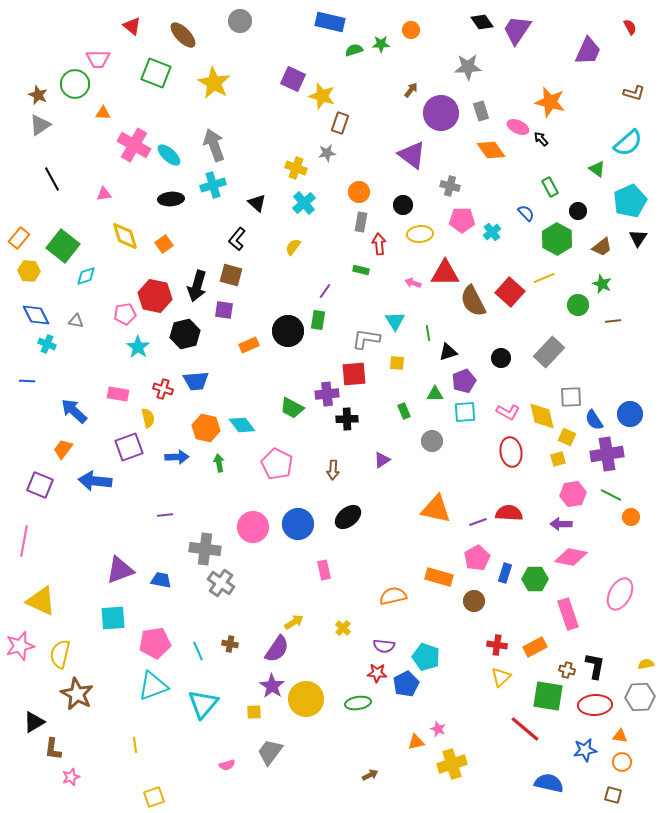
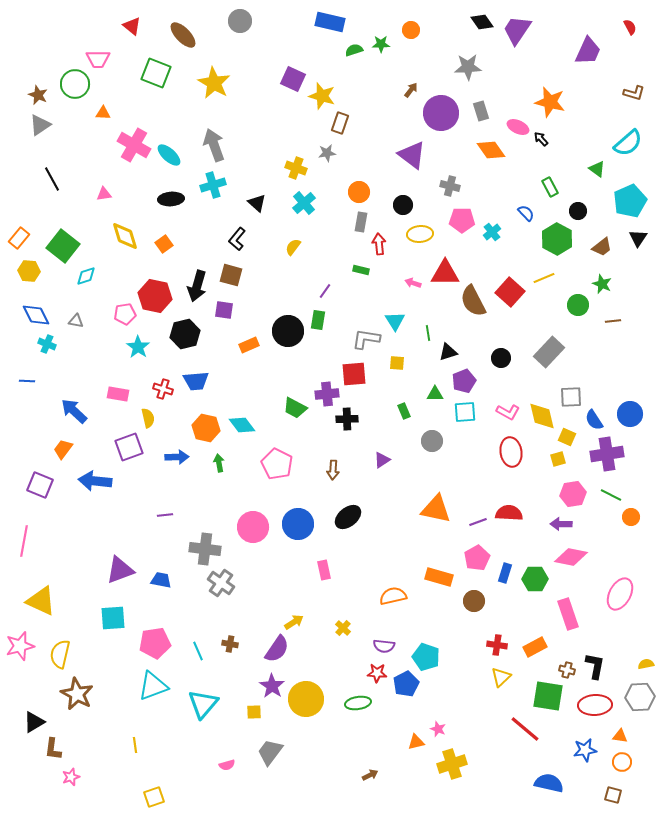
green trapezoid at (292, 408): moved 3 px right
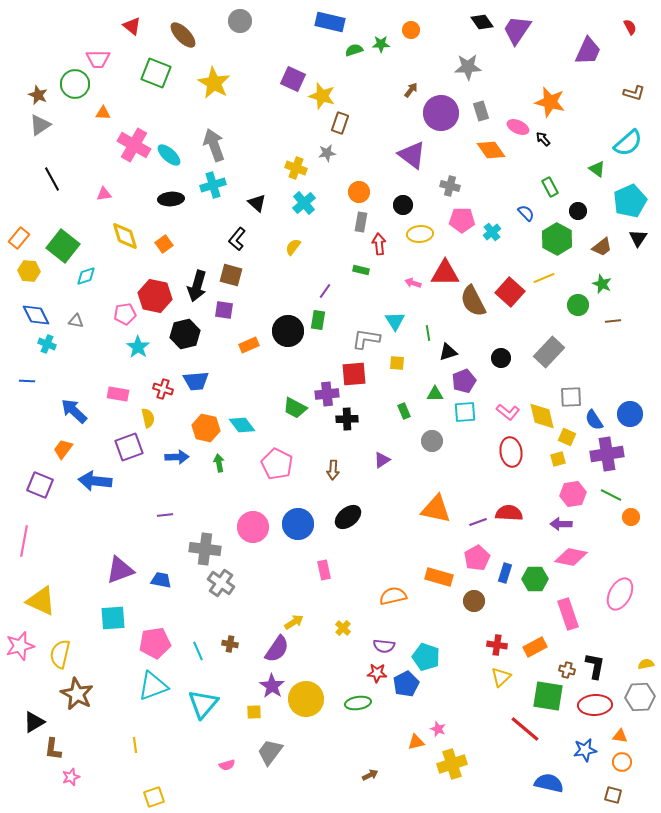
black arrow at (541, 139): moved 2 px right
pink L-shape at (508, 412): rotated 10 degrees clockwise
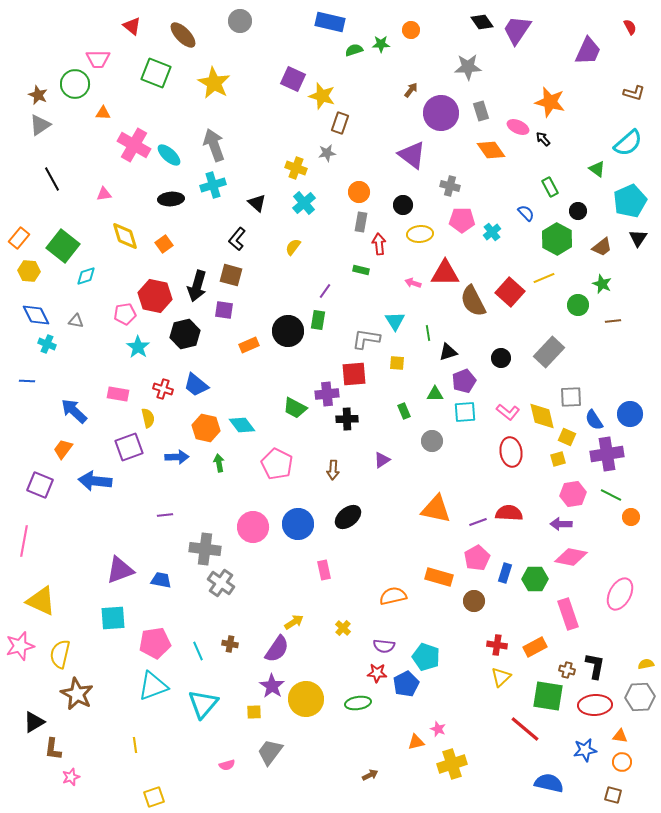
blue trapezoid at (196, 381): moved 4 px down; rotated 44 degrees clockwise
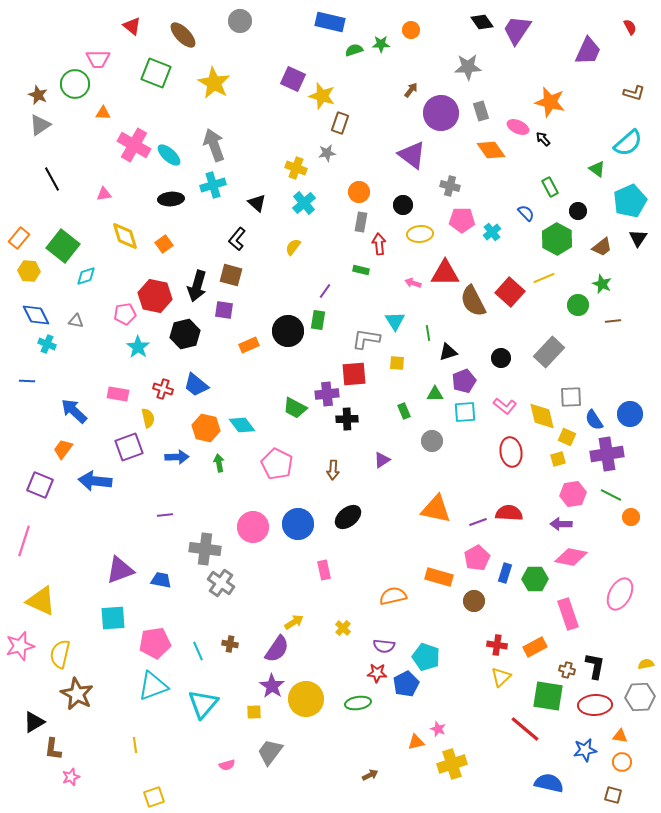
pink L-shape at (508, 412): moved 3 px left, 6 px up
pink line at (24, 541): rotated 8 degrees clockwise
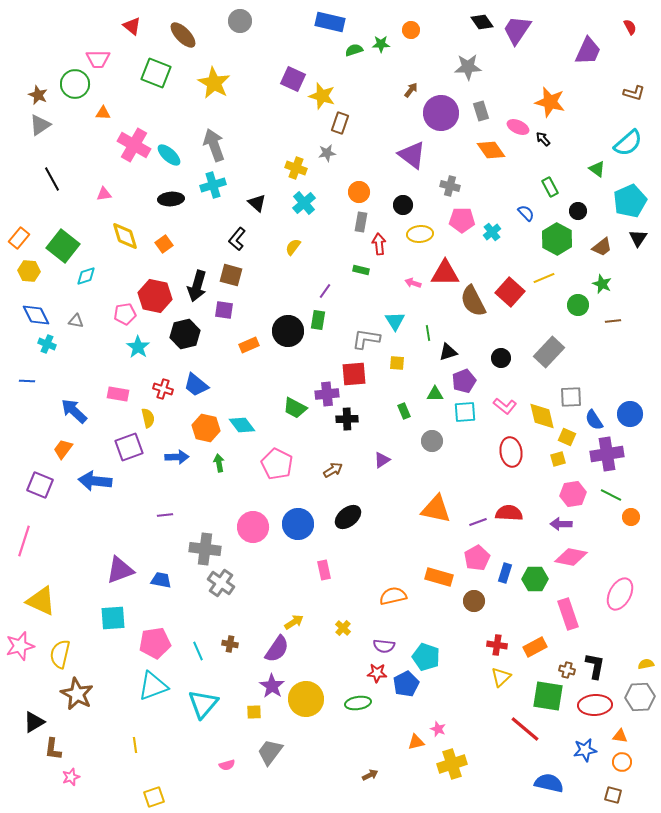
brown arrow at (333, 470): rotated 126 degrees counterclockwise
